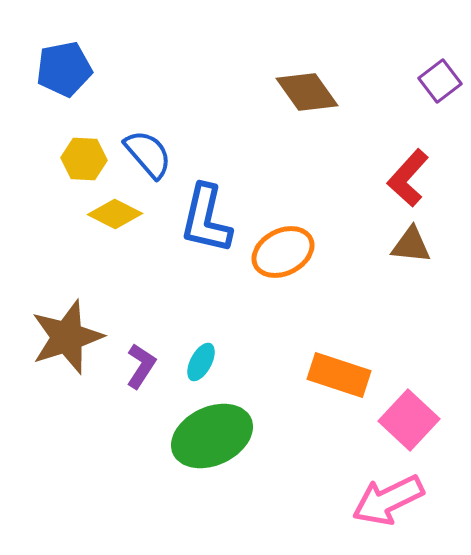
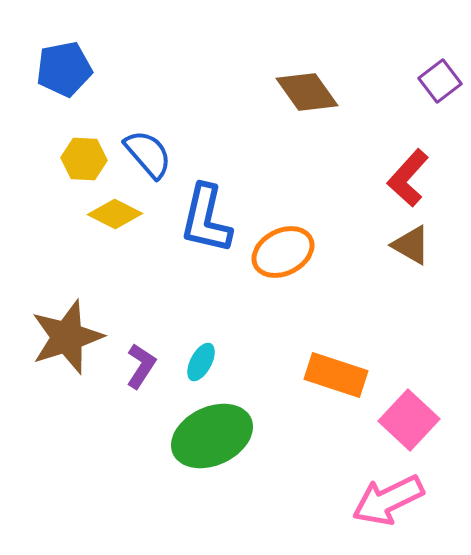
brown triangle: rotated 24 degrees clockwise
orange rectangle: moved 3 px left
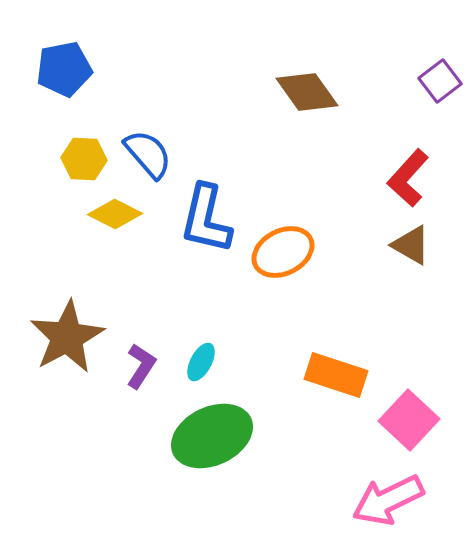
brown star: rotated 10 degrees counterclockwise
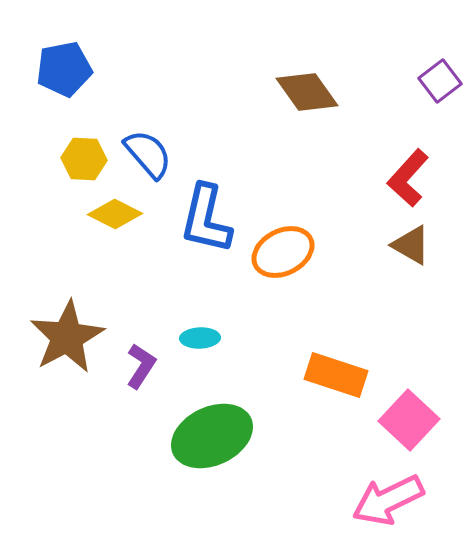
cyan ellipse: moved 1 px left, 24 px up; rotated 60 degrees clockwise
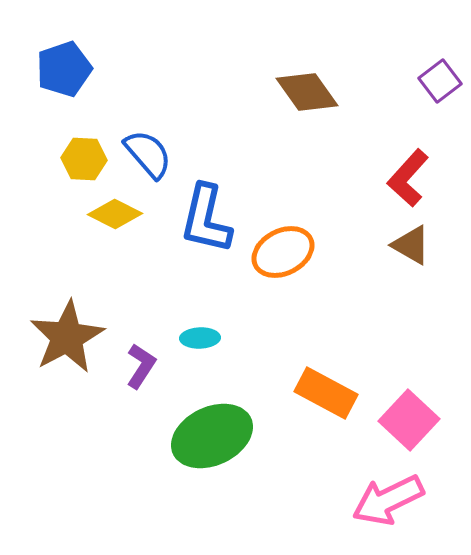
blue pentagon: rotated 8 degrees counterclockwise
orange rectangle: moved 10 px left, 18 px down; rotated 10 degrees clockwise
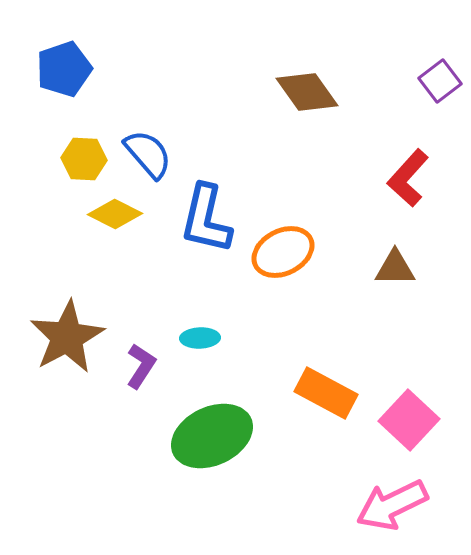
brown triangle: moved 16 px left, 23 px down; rotated 30 degrees counterclockwise
pink arrow: moved 4 px right, 5 px down
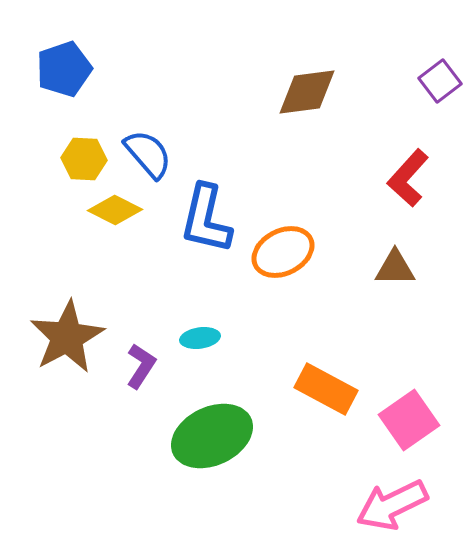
brown diamond: rotated 62 degrees counterclockwise
yellow diamond: moved 4 px up
cyan ellipse: rotated 6 degrees counterclockwise
orange rectangle: moved 4 px up
pink square: rotated 12 degrees clockwise
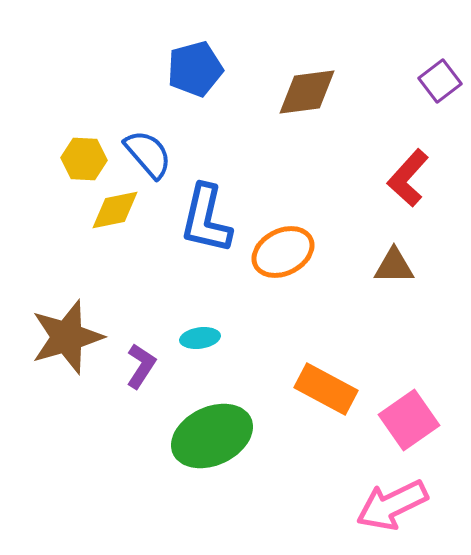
blue pentagon: moved 131 px right; rotated 4 degrees clockwise
yellow diamond: rotated 38 degrees counterclockwise
brown triangle: moved 1 px left, 2 px up
brown star: rotated 12 degrees clockwise
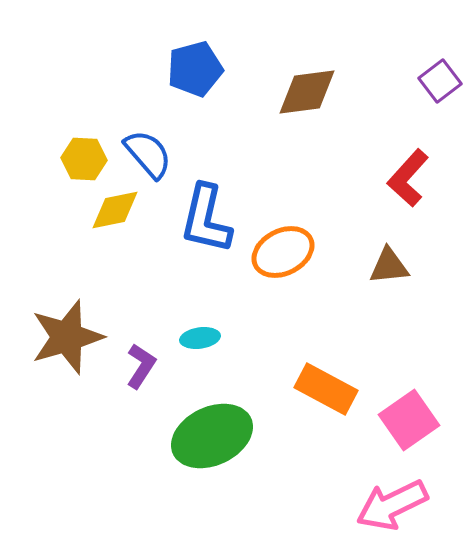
brown triangle: moved 5 px left; rotated 6 degrees counterclockwise
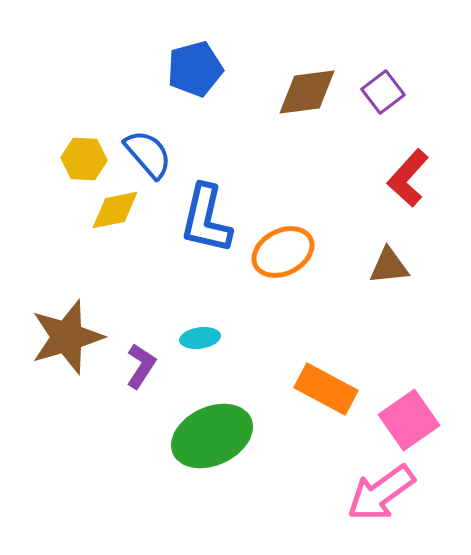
purple square: moved 57 px left, 11 px down
pink arrow: moved 11 px left, 12 px up; rotated 10 degrees counterclockwise
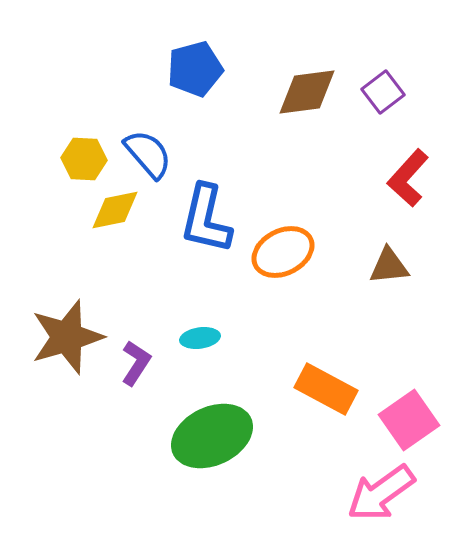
purple L-shape: moved 5 px left, 3 px up
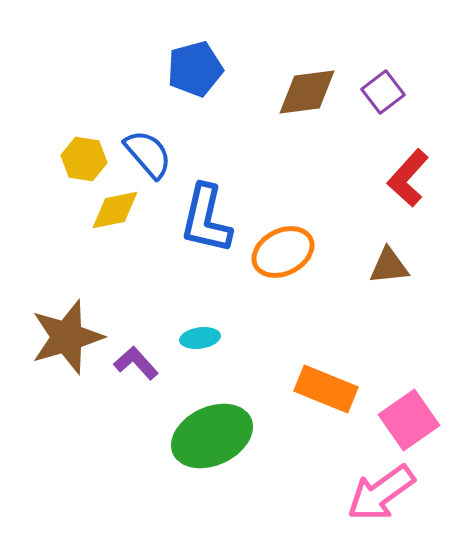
yellow hexagon: rotated 6 degrees clockwise
purple L-shape: rotated 75 degrees counterclockwise
orange rectangle: rotated 6 degrees counterclockwise
